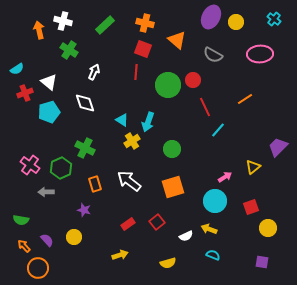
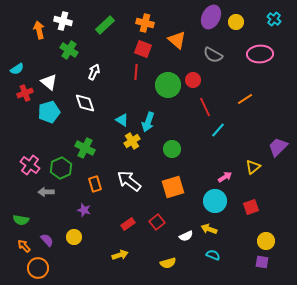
yellow circle at (268, 228): moved 2 px left, 13 px down
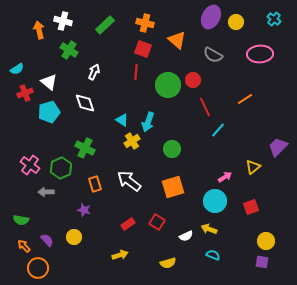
red square at (157, 222): rotated 21 degrees counterclockwise
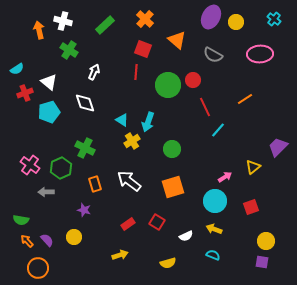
orange cross at (145, 23): moved 4 px up; rotated 30 degrees clockwise
yellow arrow at (209, 229): moved 5 px right
orange arrow at (24, 246): moved 3 px right, 5 px up
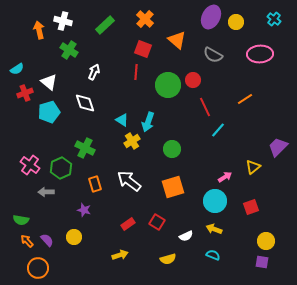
yellow semicircle at (168, 263): moved 4 px up
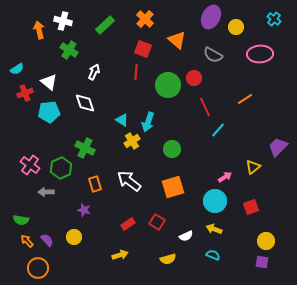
yellow circle at (236, 22): moved 5 px down
red circle at (193, 80): moved 1 px right, 2 px up
cyan pentagon at (49, 112): rotated 10 degrees clockwise
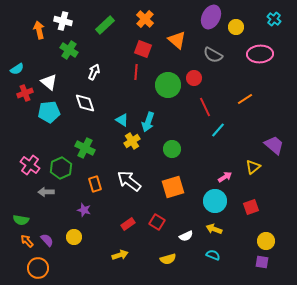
purple trapezoid at (278, 147): moved 4 px left, 2 px up; rotated 85 degrees clockwise
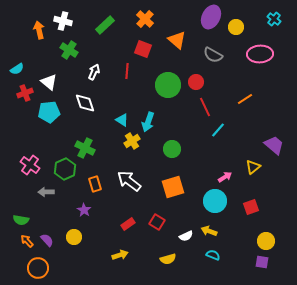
red line at (136, 72): moved 9 px left, 1 px up
red circle at (194, 78): moved 2 px right, 4 px down
green hexagon at (61, 168): moved 4 px right, 1 px down
purple star at (84, 210): rotated 16 degrees clockwise
yellow arrow at (214, 229): moved 5 px left, 2 px down
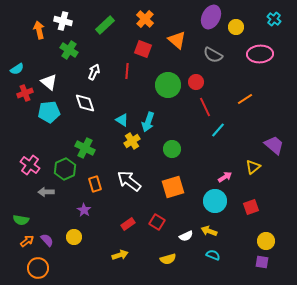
orange arrow at (27, 241): rotated 96 degrees clockwise
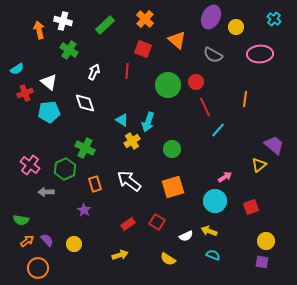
orange line at (245, 99): rotated 49 degrees counterclockwise
yellow triangle at (253, 167): moved 6 px right, 2 px up
yellow circle at (74, 237): moved 7 px down
yellow semicircle at (168, 259): rotated 49 degrees clockwise
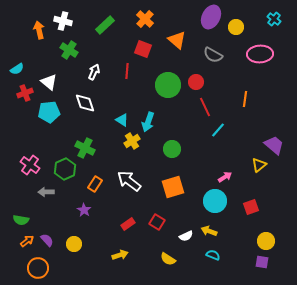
orange rectangle at (95, 184): rotated 49 degrees clockwise
